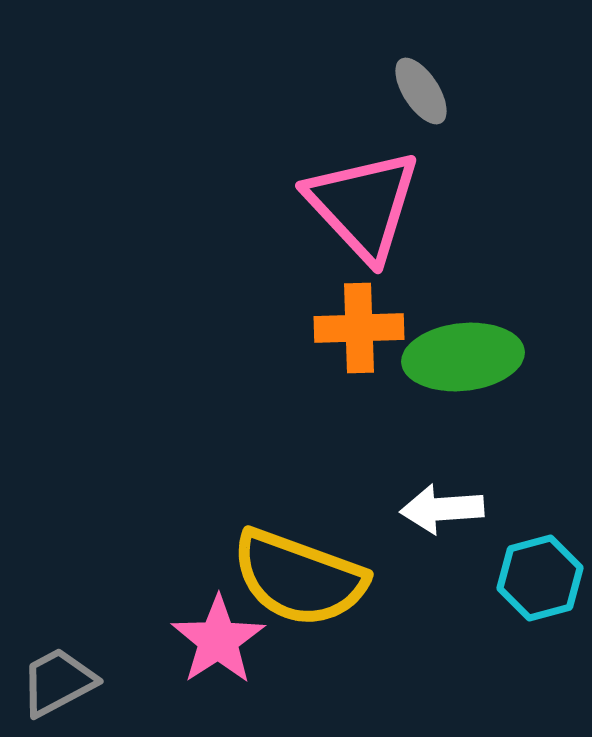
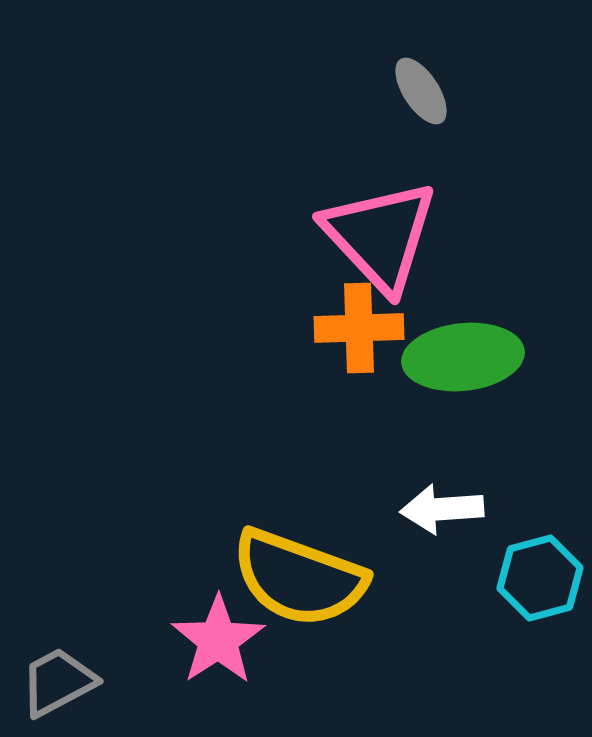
pink triangle: moved 17 px right, 31 px down
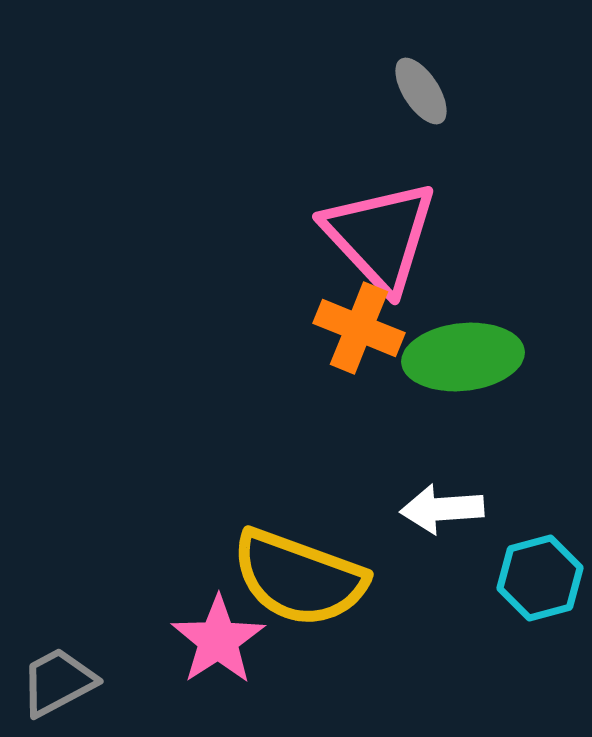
orange cross: rotated 24 degrees clockwise
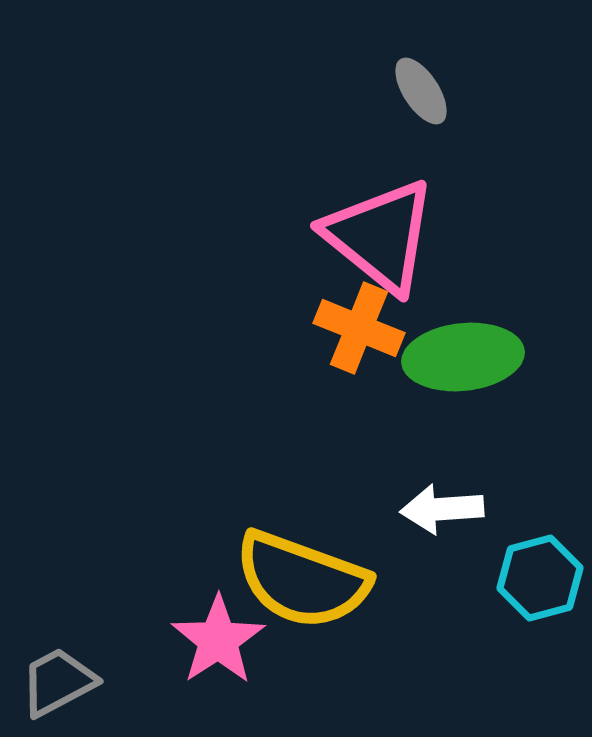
pink triangle: rotated 8 degrees counterclockwise
yellow semicircle: moved 3 px right, 2 px down
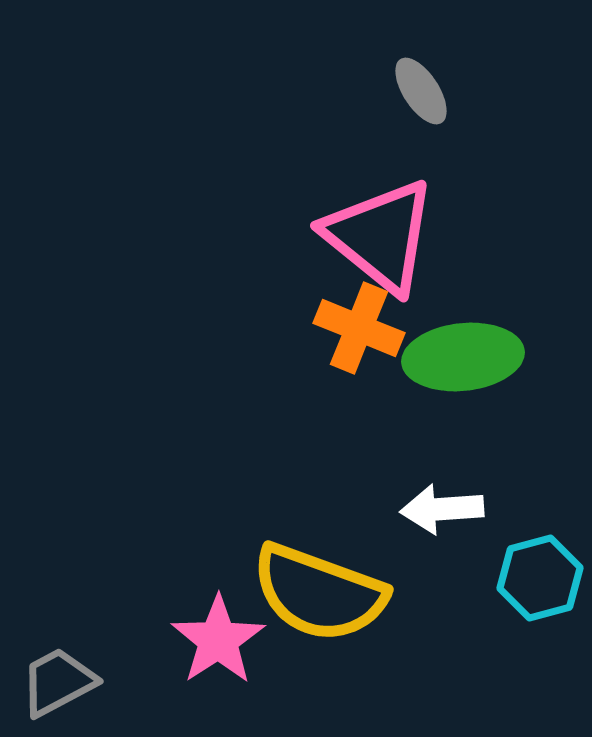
yellow semicircle: moved 17 px right, 13 px down
